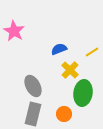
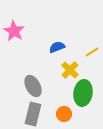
blue semicircle: moved 2 px left, 2 px up
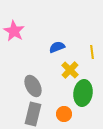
yellow line: rotated 64 degrees counterclockwise
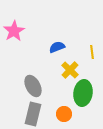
pink star: rotated 10 degrees clockwise
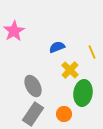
yellow line: rotated 16 degrees counterclockwise
gray rectangle: rotated 20 degrees clockwise
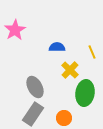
pink star: moved 1 px right, 1 px up
blue semicircle: rotated 21 degrees clockwise
gray ellipse: moved 2 px right, 1 px down
green ellipse: moved 2 px right
orange circle: moved 4 px down
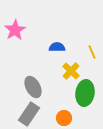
yellow cross: moved 1 px right, 1 px down
gray ellipse: moved 2 px left
gray rectangle: moved 4 px left
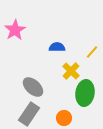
yellow line: rotated 64 degrees clockwise
gray ellipse: rotated 20 degrees counterclockwise
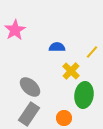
gray ellipse: moved 3 px left
green ellipse: moved 1 px left, 2 px down
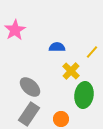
orange circle: moved 3 px left, 1 px down
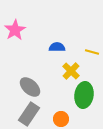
yellow line: rotated 64 degrees clockwise
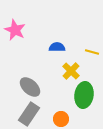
pink star: rotated 15 degrees counterclockwise
